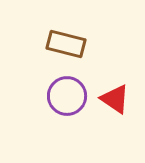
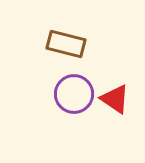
purple circle: moved 7 px right, 2 px up
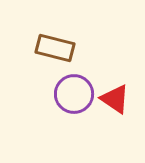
brown rectangle: moved 11 px left, 4 px down
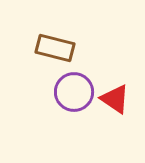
purple circle: moved 2 px up
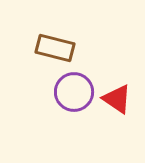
red triangle: moved 2 px right
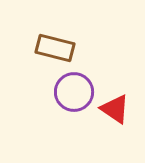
red triangle: moved 2 px left, 10 px down
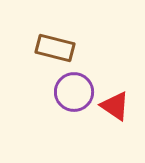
red triangle: moved 3 px up
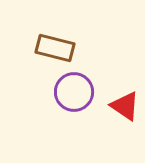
red triangle: moved 10 px right
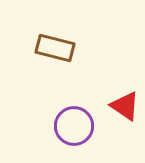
purple circle: moved 34 px down
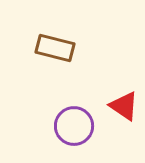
red triangle: moved 1 px left
